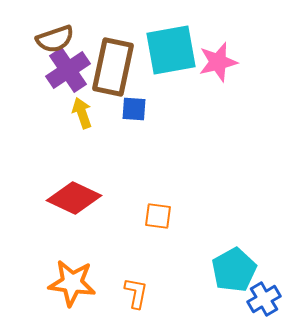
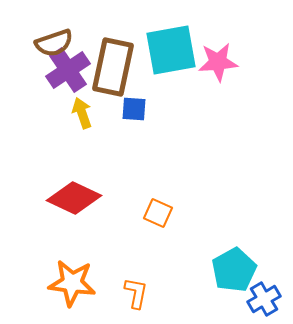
brown semicircle: moved 1 px left, 4 px down
pink star: rotated 9 degrees clockwise
orange square: moved 3 px up; rotated 16 degrees clockwise
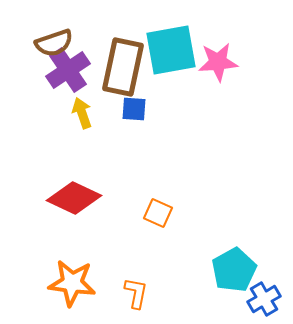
brown rectangle: moved 10 px right
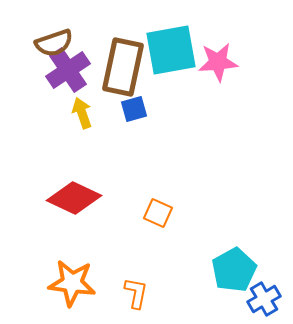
blue square: rotated 20 degrees counterclockwise
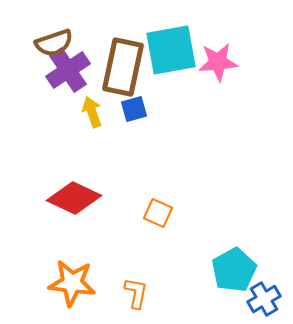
yellow arrow: moved 10 px right, 1 px up
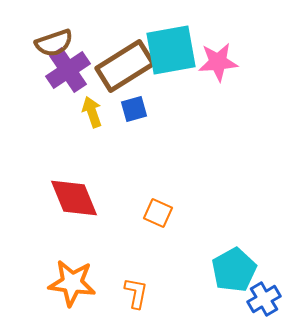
brown rectangle: moved 2 px right, 1 px up; rotated 46 degrees clockwise
red diamond: rotated 42 degrees clockwise
